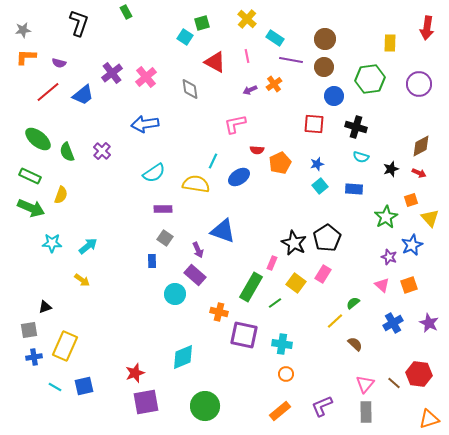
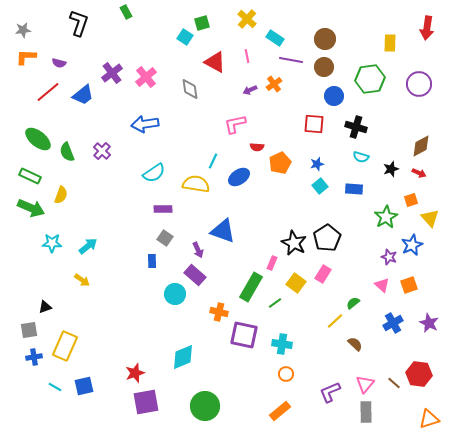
red semicircle at (257, 150): moved 3 px up
purple L-shape at (322, 406): moved 8 px right, 14 px up
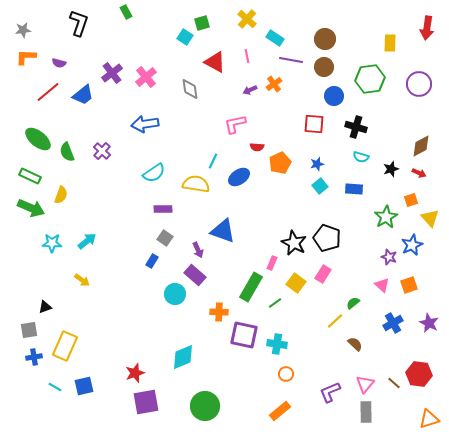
black pentagon at (327, 238): rotated 20 degrees counterclockwise
cyan arrow at (88, 246): moved 1 px left, 5 px up
blue rectangle at (152, 261): rotated 32 degrees clockwise
orange cross at (219, 312): rotated 12 degrees counterclockwise
cyan cross at (282, 344): moved 5 px left
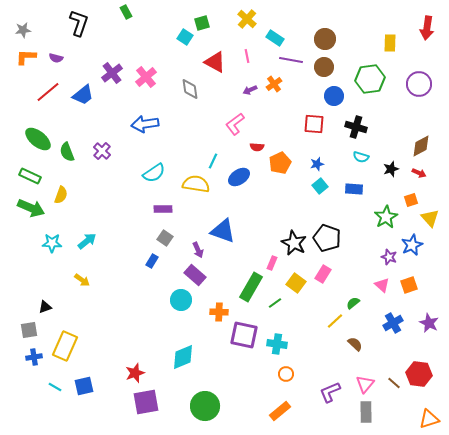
purple semicircle at (59, 63): moved 3 px left, 5 px up
pink L-shape at (235, 124): rotated 25 degrees counterclockwise
cyan circle at (175, 294): moved 6 px right, 6 px down
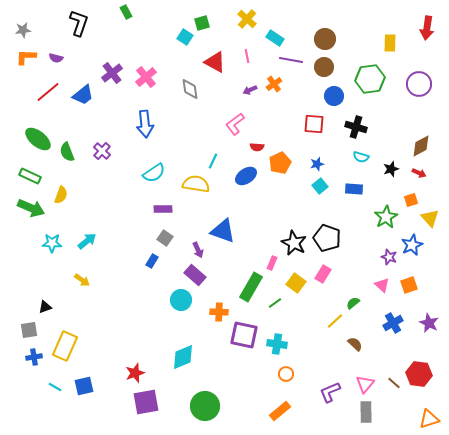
blue arrow at (145, 124): rotated 88 degrees counterclockwise
blue ellipse at (239, 177): moved 7 px right, 1 px up
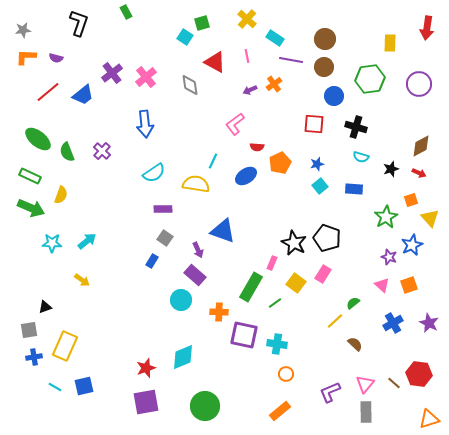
gray diamond at (190, 89): moved 4 px up
red star at (135, 373): moved 11 px right, 5 px up
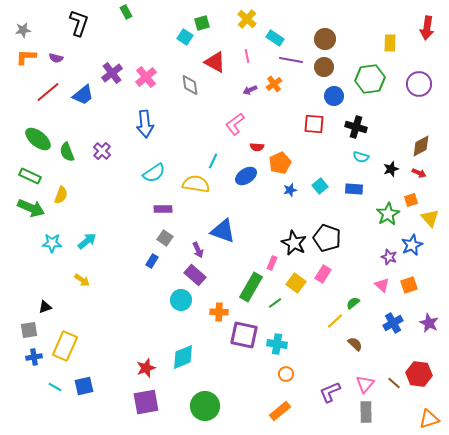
blue star at (317, 164): moved 27 px left, 26 px down
green star at (386, 217): moved 2 px right, 3 px up
